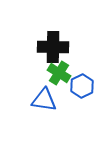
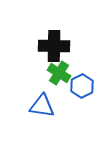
black cross: moved 1 px right, 1 px up
blue triangle: moved 2 px left, 6 px down
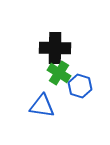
black cross: moved 1 px right, 2 px down
blue hexagon: moved 2 px left; rotated 15 degrees counterclockwise
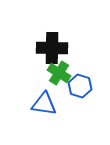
black cross: moved 3 px left
blue triangle: moved 2 px right, 2 px up
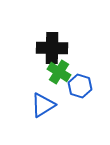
green cross: moved 1 px up
blue triangle: moved 1 px left, 1 px down; rotated 40 degrees counterclockwise
